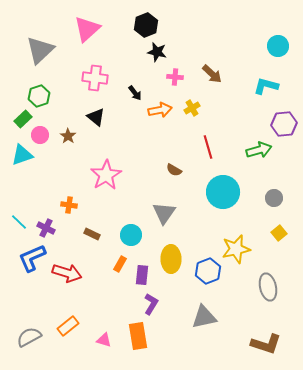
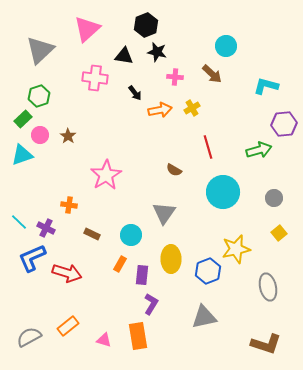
cyan circle at (278, 46): moved 52 px left
black triangle at (96, 117): moved 28 px right, 61 px up; rotated 30 degrees counterclockwise
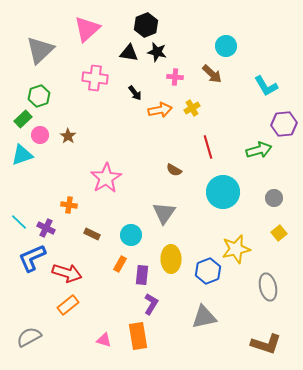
black triangle at (124, 56): moved 5 px right, 3 px up
cyan L-shape at (266, 86): rotated 135 degrees counterclockwise
pink star at (106, 175): moved 3 px down
orange rectangle at (68, 326): moved 21 px up
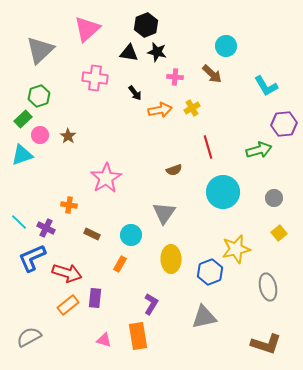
brown semicircle at (174, 170): rotated 49 degrees counterclockwise
blue hexagon at (208, 271): moved 2 px right, 1 px down
purple rectangle at (142, 275): moved 47 px left, 23 px down
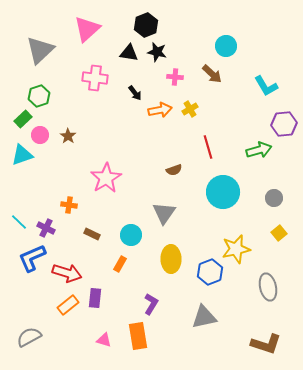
yellow cross at (192, 108): moved 2 px left, 1 px down
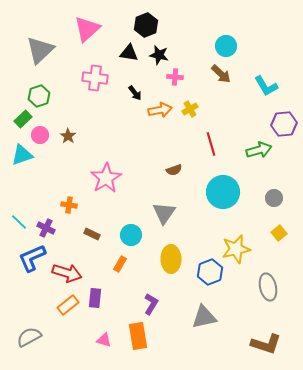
black star at (157, 52): moved 2 px right, 3 px down
brown arrow at (212, 74): moved 9 px right
red line at (208, 147): moved 3 px right, 3 px up
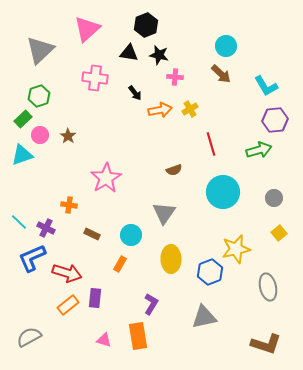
purple hexagon at (284, 124): moved 9 px left, 4 px up
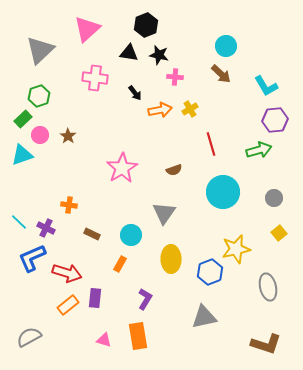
pink star at (106, 178): moved 16 px right, 10 px up
purple L-shape at (151, 304): moved 6 px left, 5 px up
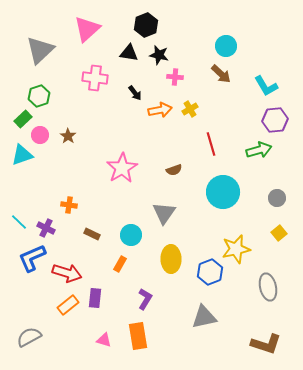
gray circle at (274, 198): moved 3 px right
